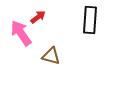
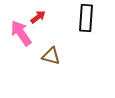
black rectangle: moved 4 px left, 2 px up
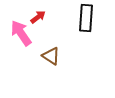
brown triangle: rotated 18 degrees clockwise
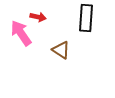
red arrow: rotated 49 degrees clockwise
brown triangle: moved 10 px right, 6 px up
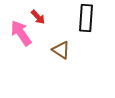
red arrow: rotated 35 degrees clockwise
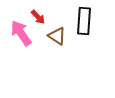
black rectangle: moved 2 px left, 3 px down
brown triangle: moved 4 px left, 14 px up
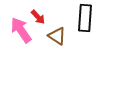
black rectangle: moved 1 px right, 3 px up
pink arrow: moved 3 px up
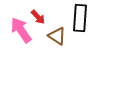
black rectangle: moved 5 px left
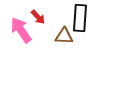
brown triangle: moved 7 px right; rotated 30 degrees counterclockwise
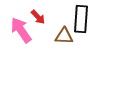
black rectangle: moved 1 px right, 1 px down
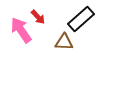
black rectangle: rotated 44 degrees clockwise
brown triangle: moved 6 px down
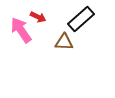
red arrow: rotated 21 degrees counterclockwise
